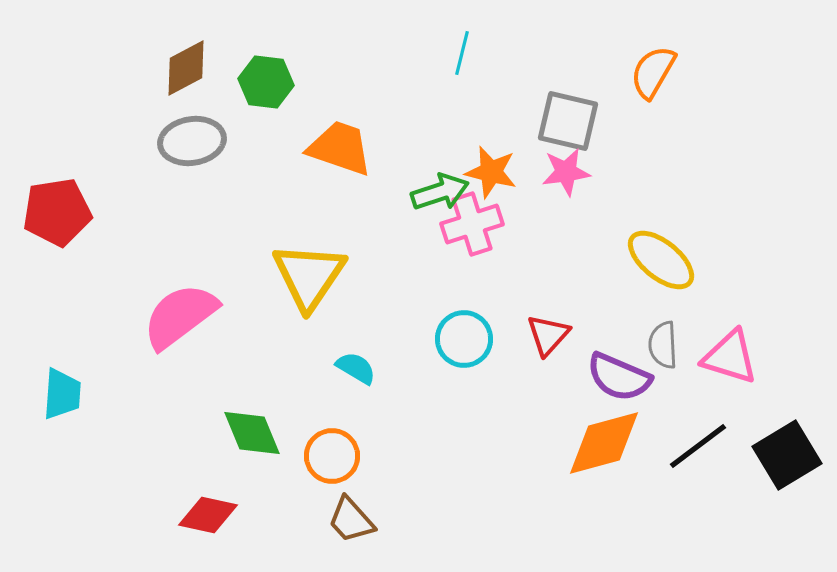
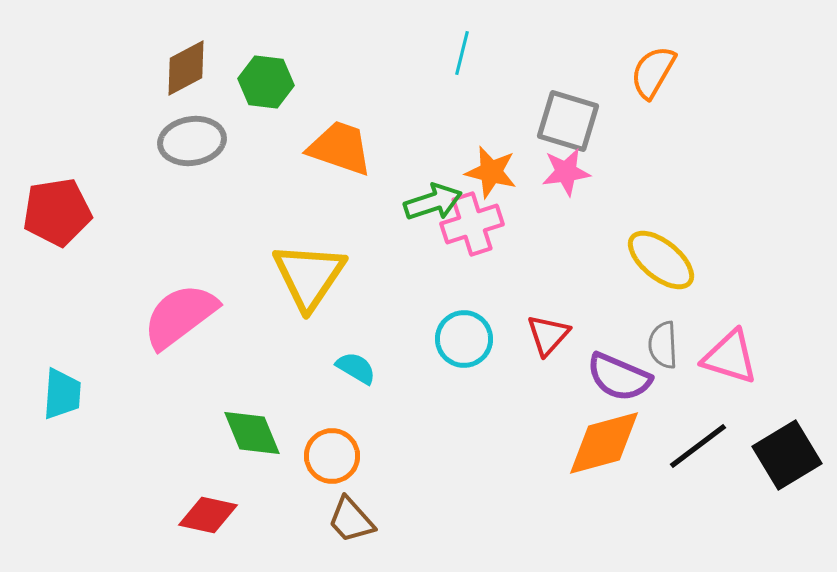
gray square: rotated 4 degrees clockwise
green arrow: moved 7 px left, 10 px down
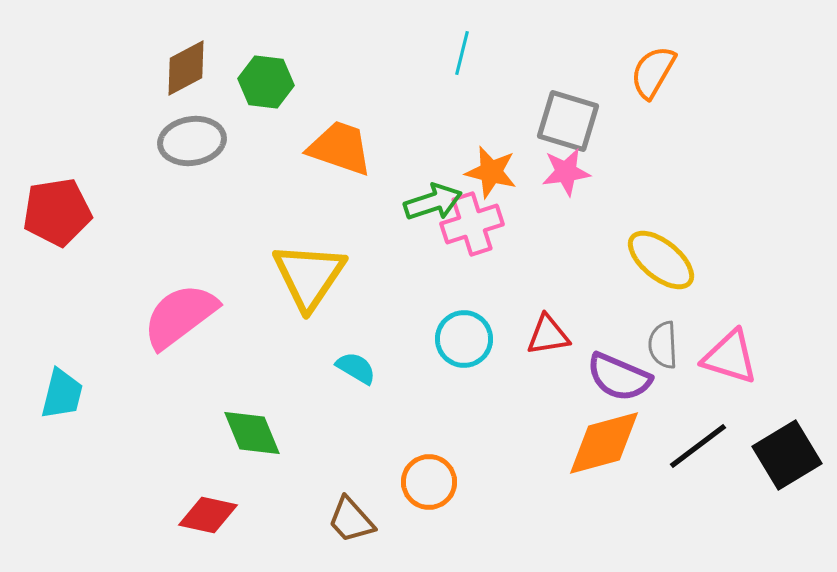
red triangle: rotated 39 degrees clockwise
cyan trapezoid: rotated 10 degrees clockwise
orange circle: moved 97 px right, 26 px down
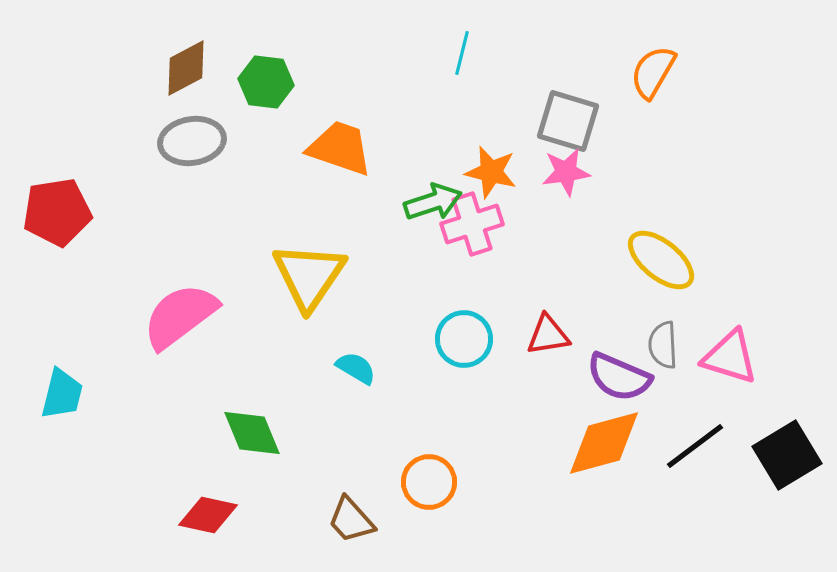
black line: moved 3 px left
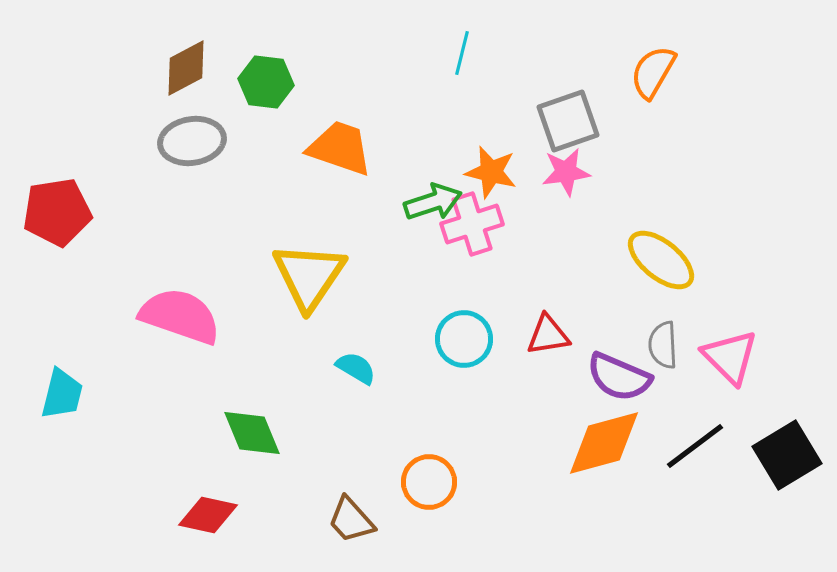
gray square: rotated 36 degrees counterclockwise
pink semicircle: rotated 56 degrees clockwise
pink triangle: rotated 28 degrees clockwise
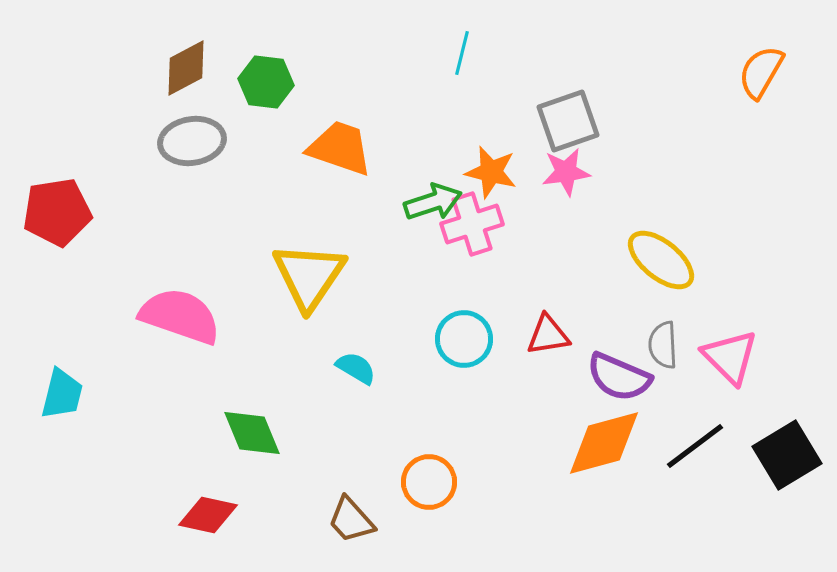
orange semicircle: moved 108 px right
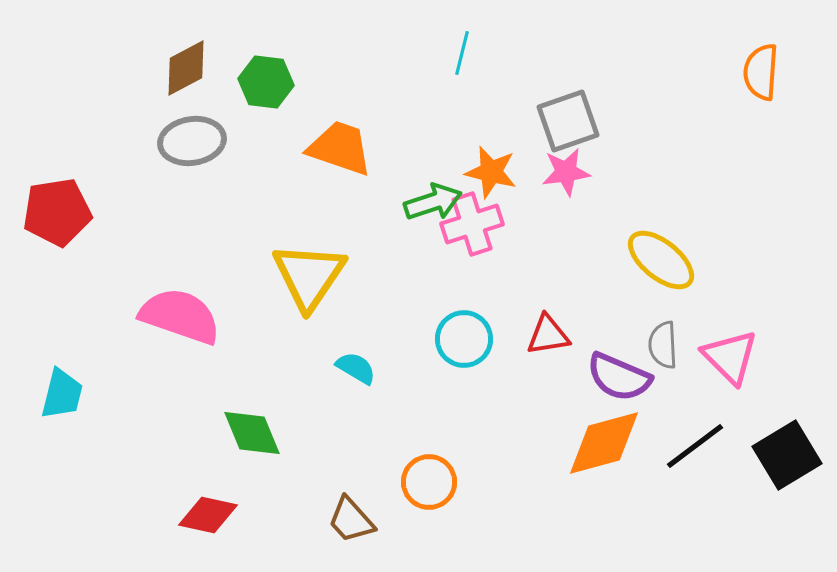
orange semicircle: rotated 26 degrees counterclockwise
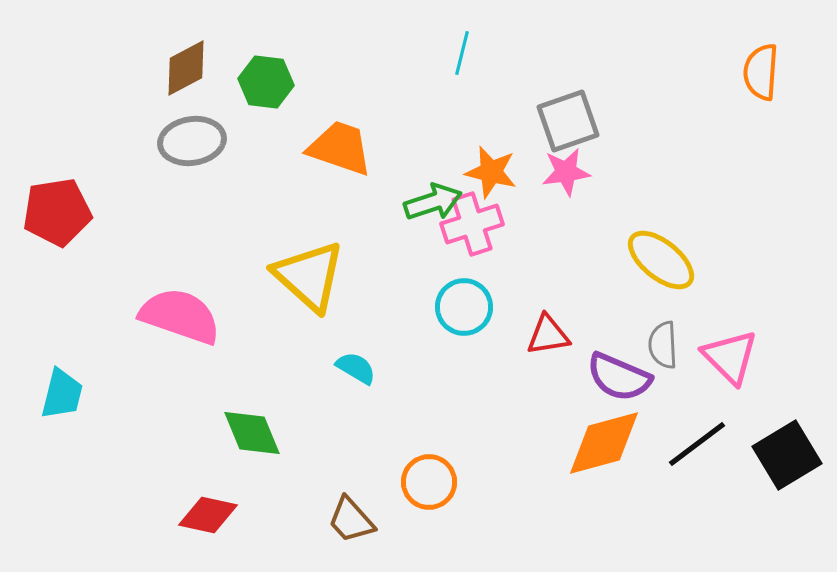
yellow triangle: rotated 22 degrees counterclockwise
cyan circle: moved 32 px up
black line: moved 2 px right, 2 px up
